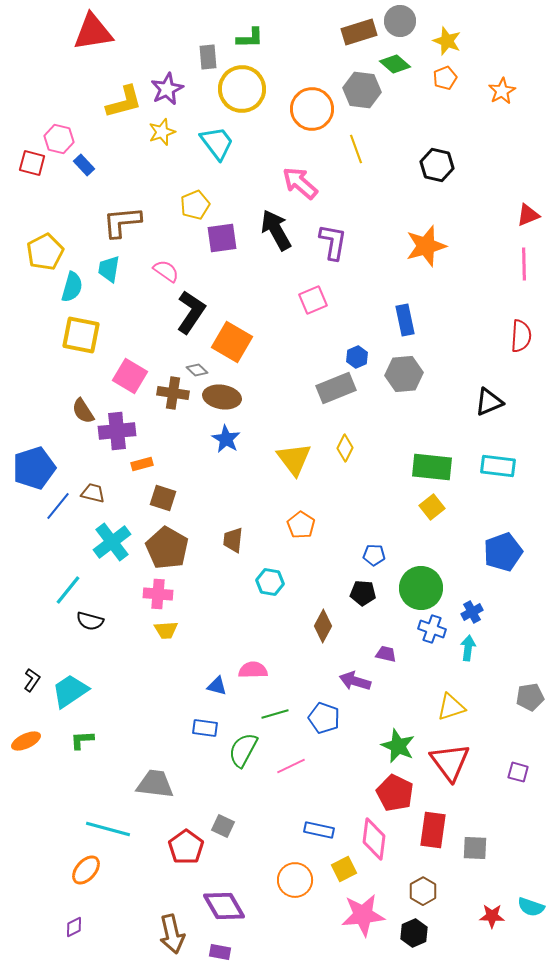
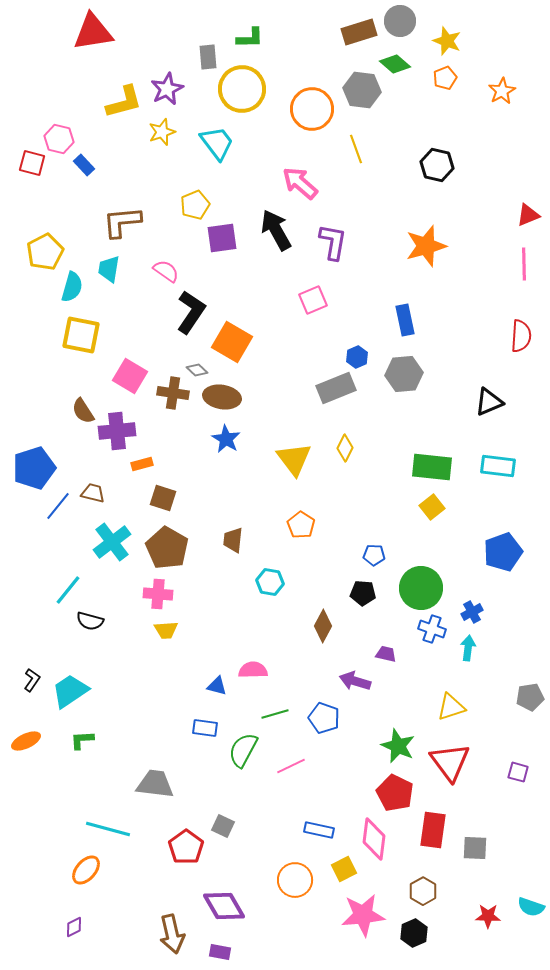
red star at (492, 916): moved 4 px left
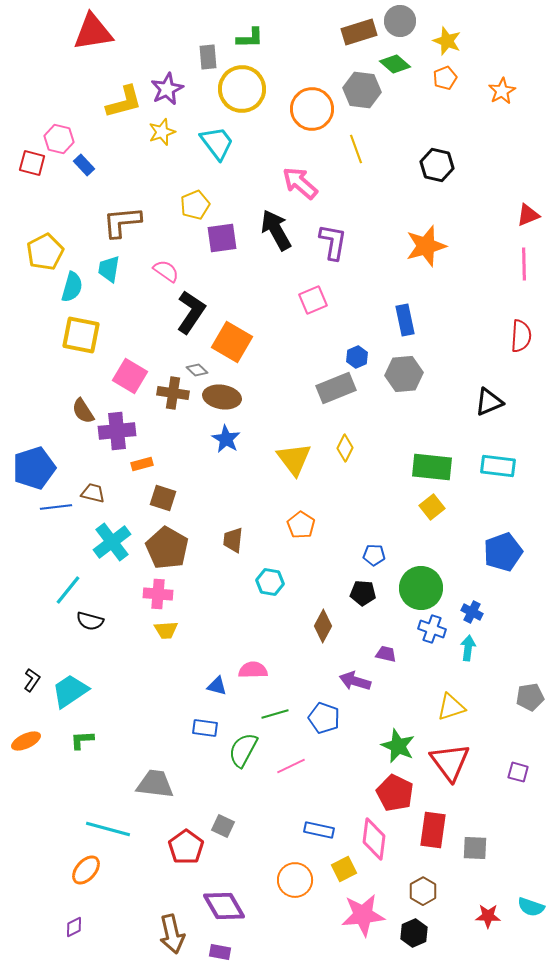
blue line at (58, 506): moved 2 px left, 1 px down; rotated 44 degrees clockwise
blue cross at (472, 612): rotated 35 degrees counterclockwise
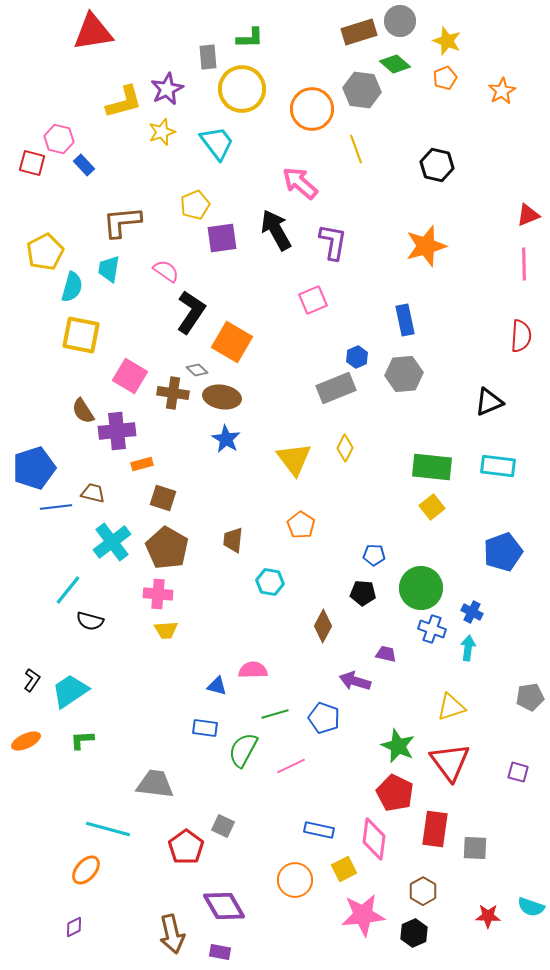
red rectangle at (433, 830): moved 2 px right, 1 px up
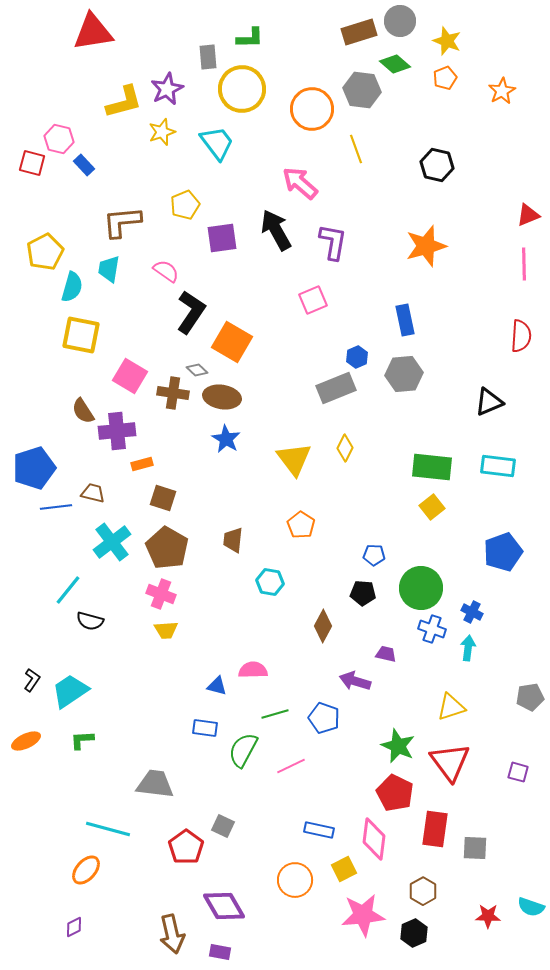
yellow pentagon at (195, 205): moved 10 px left
pink cross at (158, 594): moved 3 px right; rotated 16 degrees clockwise
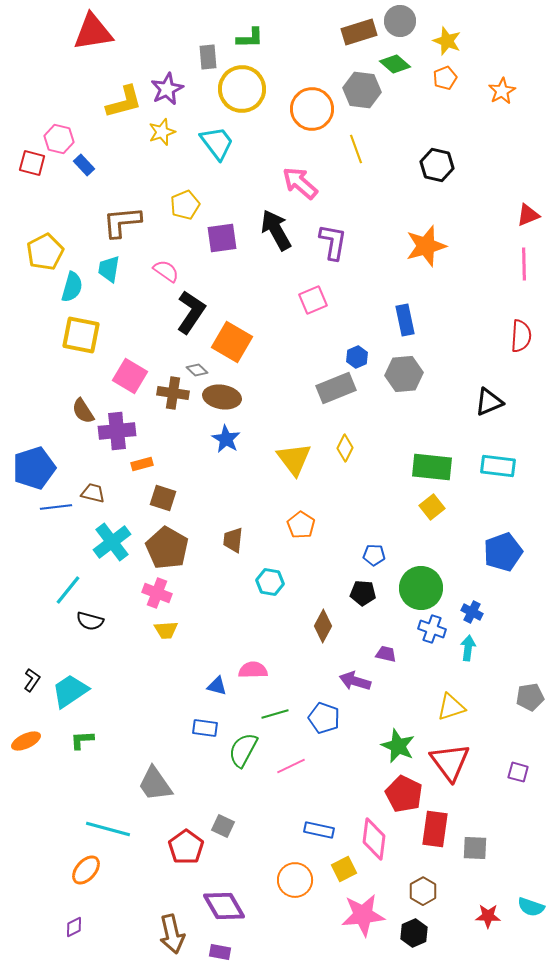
pink cross at (161, 594): moved 4 px left, 1 px up
gray trapezoid at (155, 784): rotated 132 degrees counterclockwise
red pentagon at (395, 793): moved 9 px right, 1 px down
